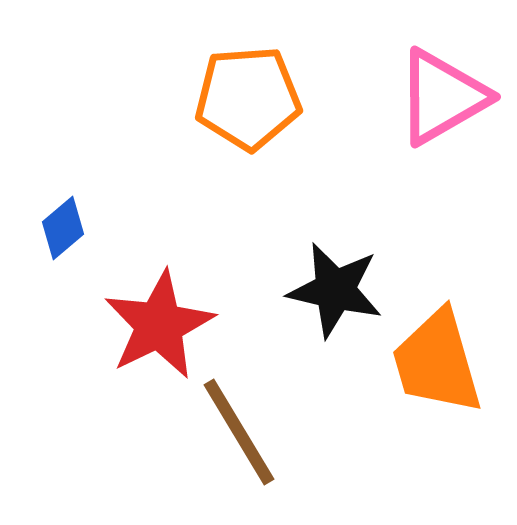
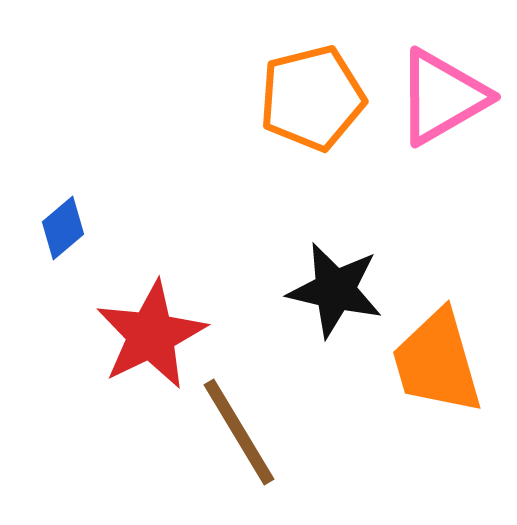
orange pentagon: moved 64 px right; rotated 10 degrees counterclockwise
red star: moved 8 px left, 10 px down
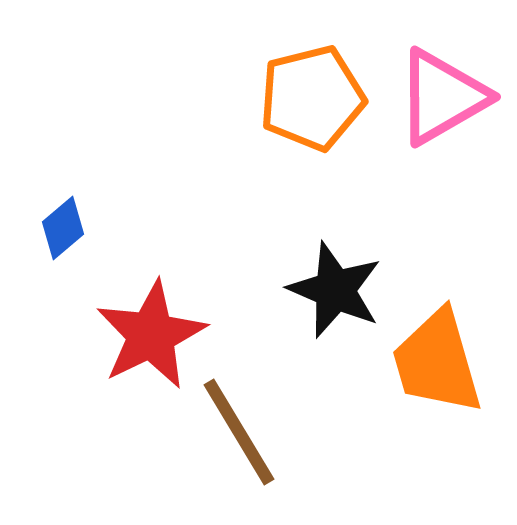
black star: rotated 10 degrees clockwise
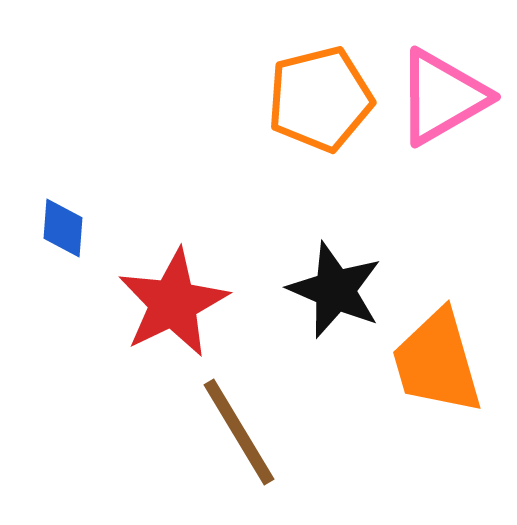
orange pentagon: moved 8 px right, 1 px down
blue diamond: rotated 46 degrees counterclockwise
red star: moved 22 px right, 32 px up
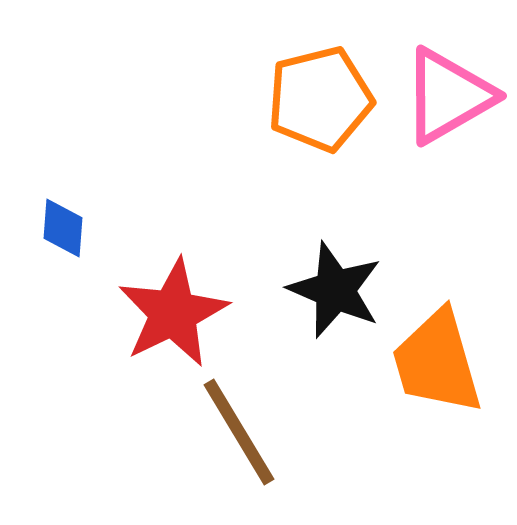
pink triangle: moved 6 px right, 1 px up
red star: moved 10 px down
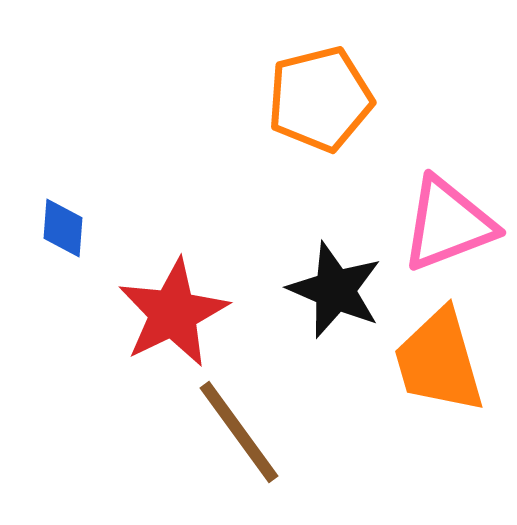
pink triangle: moved 128 px down; rotated 9 degrees clockwise
orange trapezoid: moved 2 px right, 1 px up
brown line: rotated 5 degrees counterclockwise
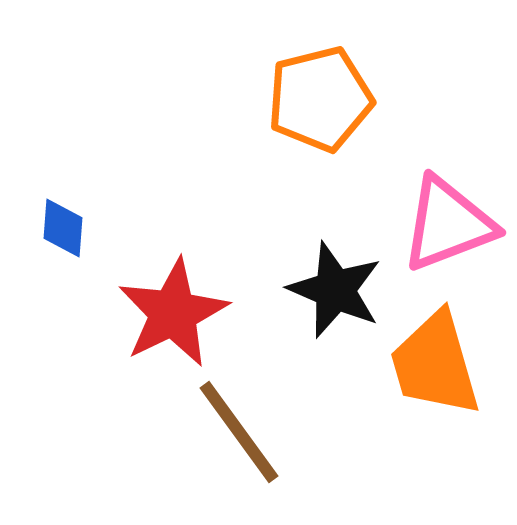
orange trapezoid: moved 4 px left, 3 px down
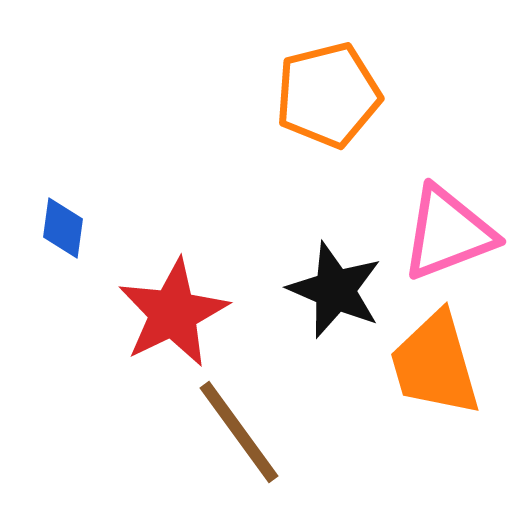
orange pentagon: moved 8 px right, 4 px up
pink triangle: moved 9 px down
blue diamond: rotated 4 degrees clockwise
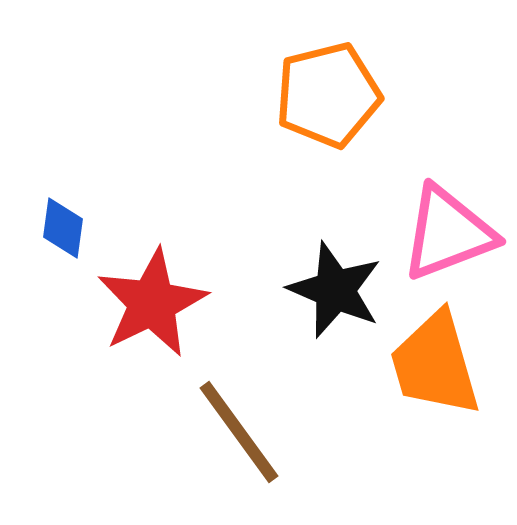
red star: moved 21 px left, 10 px up
